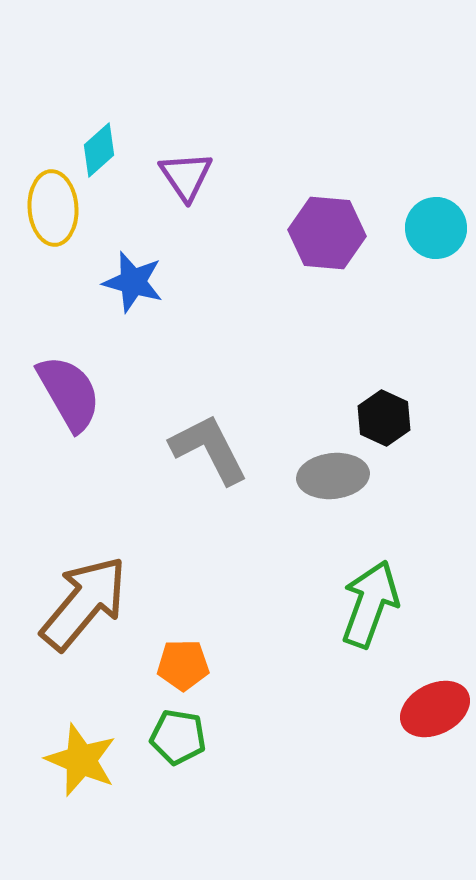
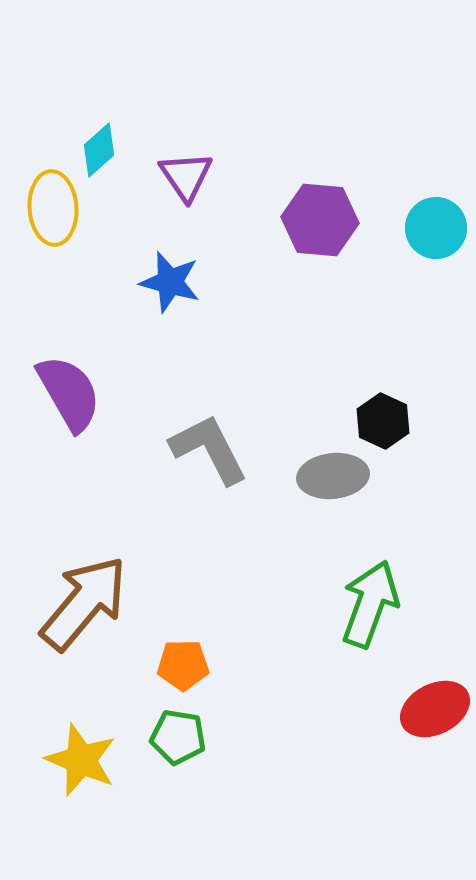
purple hexagon: moved 7 px left, 13 px up
blue star: moved 37 px right
black hexagon: moved 1 px left, 3 px down
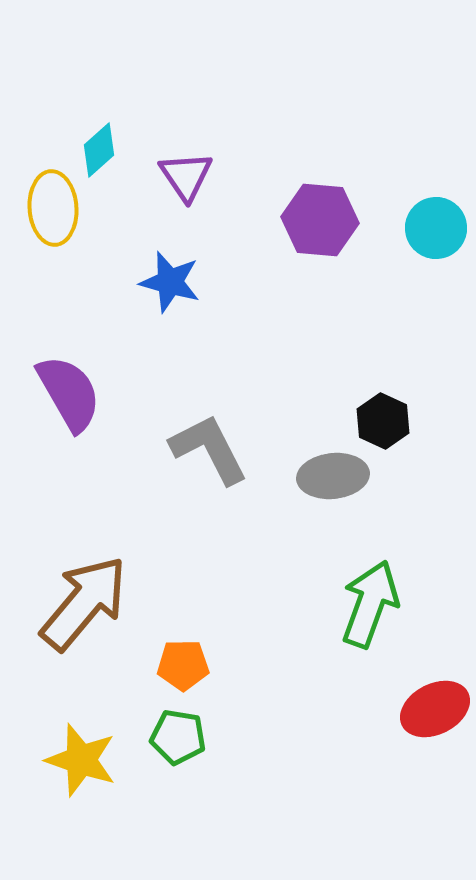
yellow star: rotated 4 degrees counterclockwise
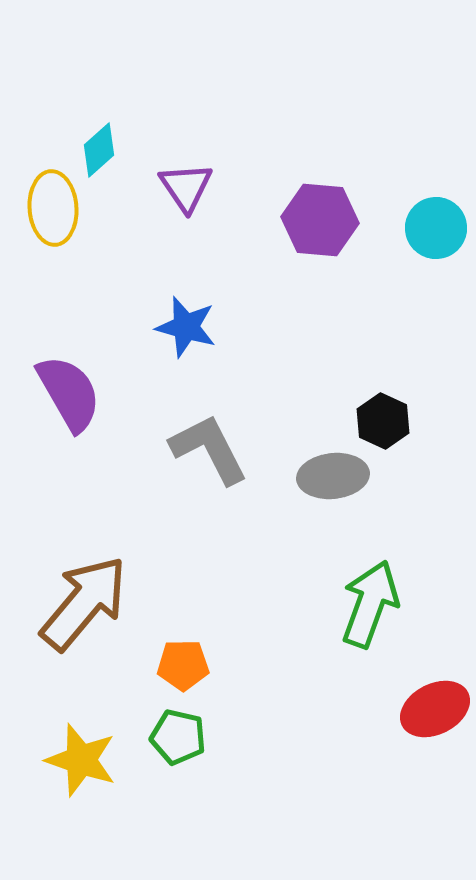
purple triangle: moved 11 px down
blue star: moved 16 px right, 45 px down
green pentagon: rotated 4 degrees clockwise
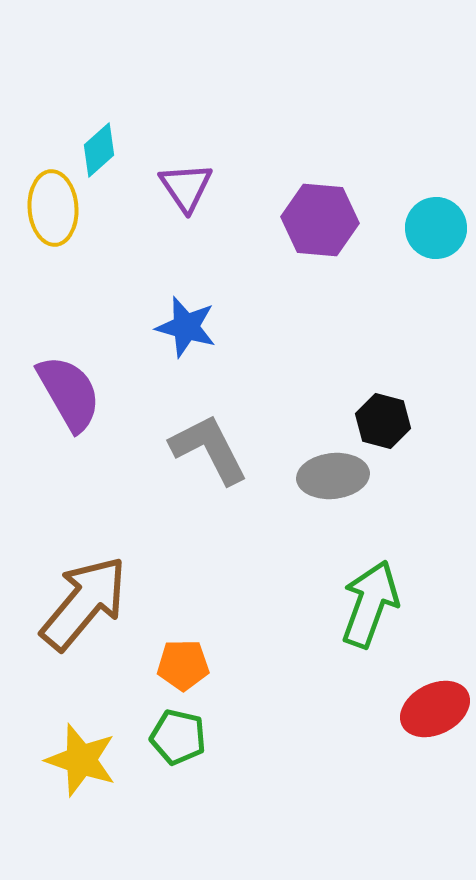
black hexagon: rotated 10 degrees counterclockwise
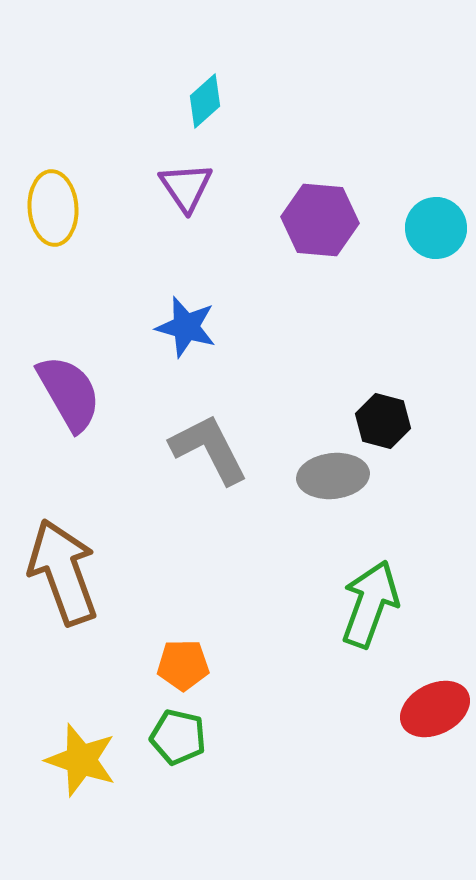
cyan diamond: moved 106 px right, 49 px up
brown arrow: moved 21 px left, 31 px up; rotated 60 degrees counterclockwise
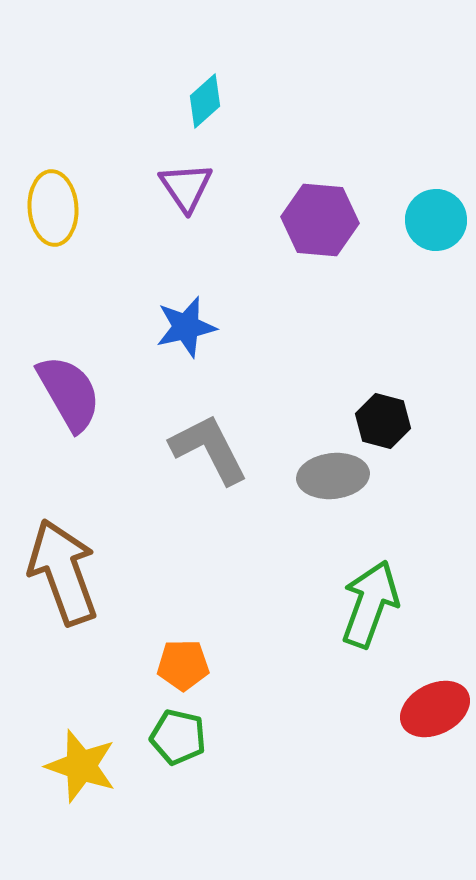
cyan circle: moved 8 px up
blue star: rotated 28 degrees counterclockwise
yellow star: moved 6 px down
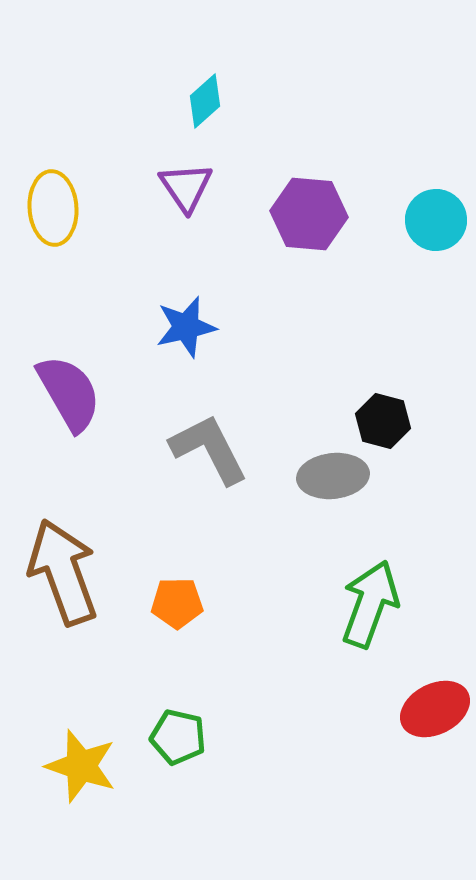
purple hexagon: moved 11 px left, 6 px up
orange pentagon: moved 6 px left, 62 px up
